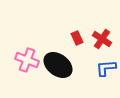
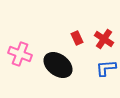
red cross: moved 2 px right
pink cross: moved 7 px left, 6 px up
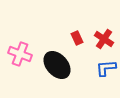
black ellipse: moved 1 px left; rotated 12 degrees clockwise
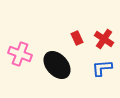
blue L-shape: moved 4 px left
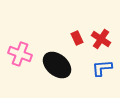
red cross: moved 3 px left
black ellipse: rotated 8 degrees counterclockwise
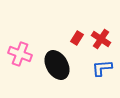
red rectangle: rotated 56 degrees clockwise
black ellipse: rotated 20 degrees clockwise
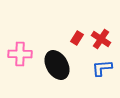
pink cross: rotated 20 degrees counterclockwise
